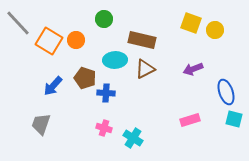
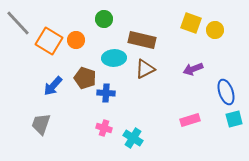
cyan ellipse: moved 1 px left, 2 px up
cyan square: rotated 30 degrees counterclockwise
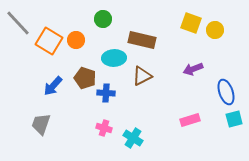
green circle: moved 1 px left
brown triangle: moved 3 px left, 7 px down
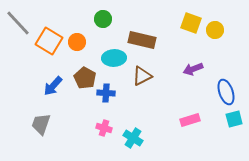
orange circle: moved 1 px right, 2 px down
brown pentagon: rotated 10 degrees clockwise
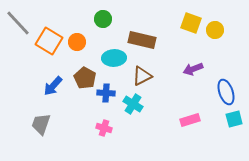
cyan cross: moved 34 px up
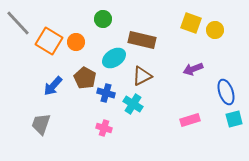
orange circle: moved 1 px left
cyan ellipse: rotated 30 degrees counterclockwise
blue cross: rotated 12 degrees clockwise
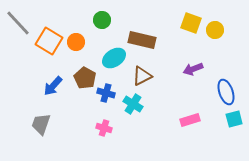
green circle: moved 1 px left, 1 px down
